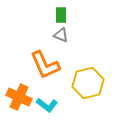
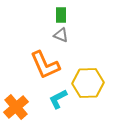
yellow hexagon: rotated 12 degrees clockwise
orange cross: moved 3 px left, 10 px down; rotated 25 degrees clockwise
cyan L-shape: moved 11 px right, 6 px up; rotated 115 degrees clockwise
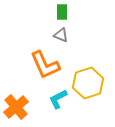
green rectangle: moved 1 px right, 3 px up
yellow hexagon: rotated 16 degrees counterclockwise
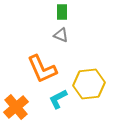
orange L-shape: moved 3 px left, 4 px down
yellow hexagon: moved 1 px right, 1 px down; rotated 12 degrees clockwise
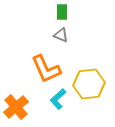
orange L-shape: moved 4 px right
cyan L-shape: rotated 15 degrees counterclockwise
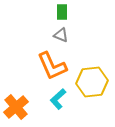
orange L-shape: moved 6 px right, 3 px up
yellow hexagon: moved 3 px right, 2 px up
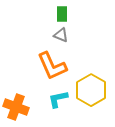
green rectangle: moved 2 px down
yellow hexagon: moved 1 px left, 8 px down; rotated 24 degrees counterclockwise
cyan L-shape: rotated 30 degrees clockwise
orange cross: rotated 30 degrees counterclockwise
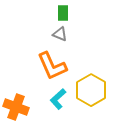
green rectangle: moved 1 px right, 1 px up
gray triangle: moved 1 px left, 1 px up
cyan L-shape: rotated 30 degrees counterclockwise
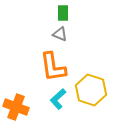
orange L-shape: moved 1 px right, 1 px down; rotated 16 degrees clockwise
yellow hexagon: rotated 12 degrees counterclockwise
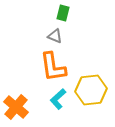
green rectangle: rotated 14 degrees clockwise
gray triangle: moved 5 px left, 2 px down
yellow hexagon: rotated 24 degrees counterclockwise
orange cross: rotated 20 degrees clockwise
